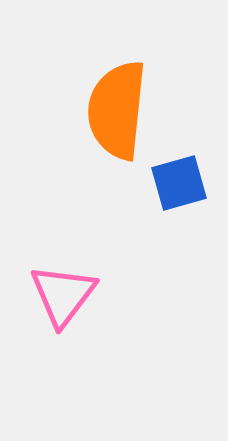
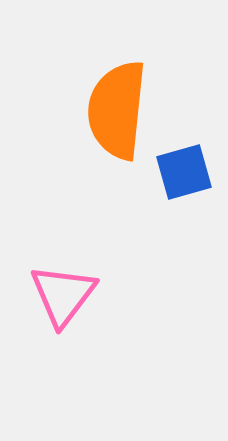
blue square: moved 5 px right, 11 px up
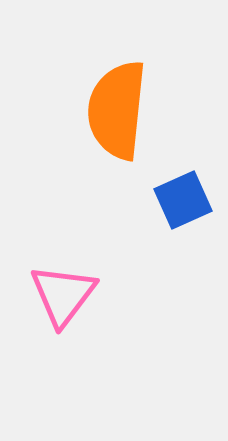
blue square: moved 1 px left, 28 px down; rotated 8 degrees counterclockwise
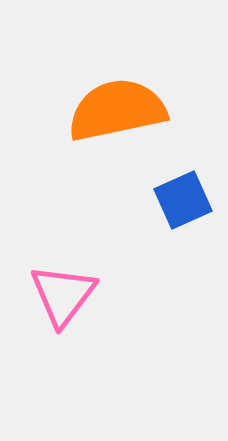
orange semicircle: rotated 72 degrees clockwise
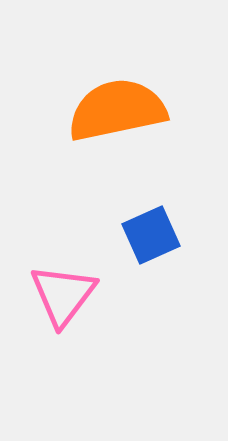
blue square: moved 32 px left, 35 px down
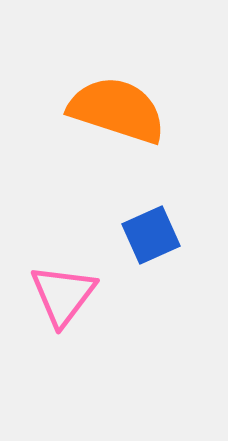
orange semicircle: rotated 30 degrees clockwise
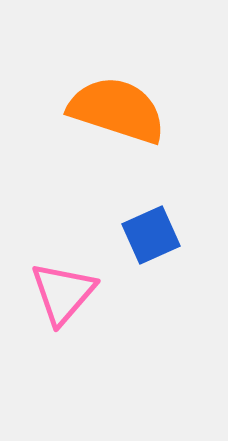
pink triangle: moved 2 px up; rotated 4 degrees clockwise
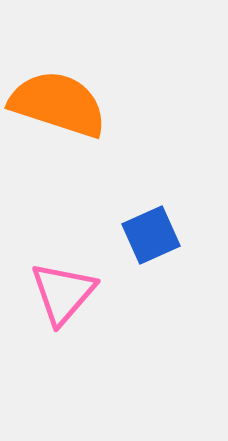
orange semicircle: moved 59 px left, 6 px up
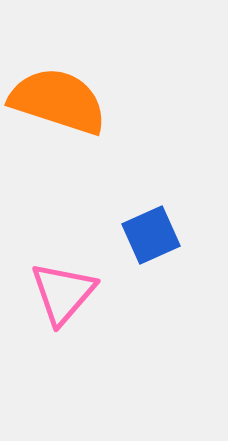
orange semicircle: moved 3 px up
